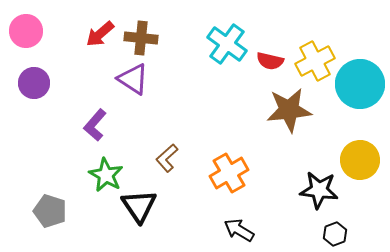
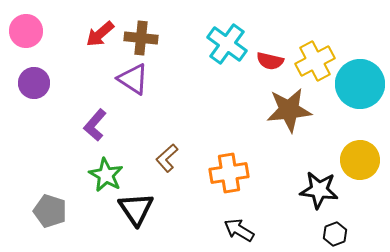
orange cross: rotated 21 degrees clockwise
black triangle: moved 3 px left, 3 px down
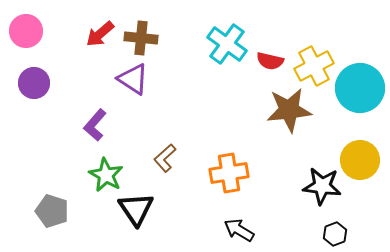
yellow cross: moved 1 px left, 5 px down
cyan circle: moved 4 px down
brown L-shape: moved 2 px left
black star: moved 3 px right, 4 px up
gray pentagon: moved 2 px right
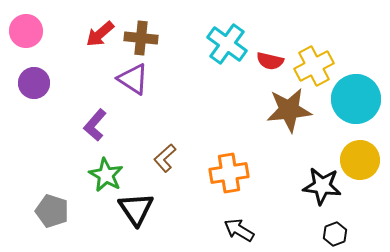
cyan circle: moved 4 px left, 11 px down
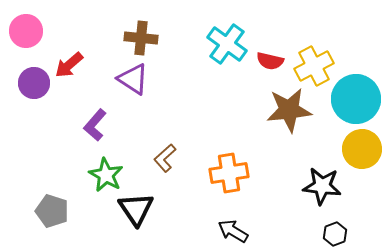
red arrow: moved 31 px left, 31 px down
yellow circle: moved 2 px right, 11 px up
black arrow: moved 6 px left, 1 px down
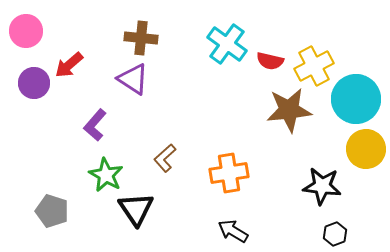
yellow circle: moved 4 px right
